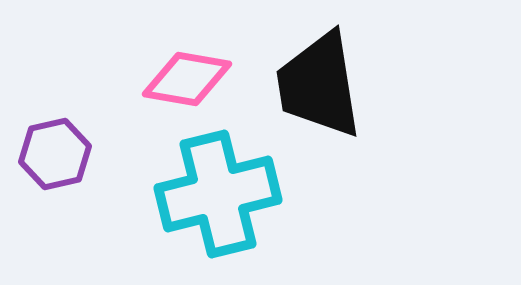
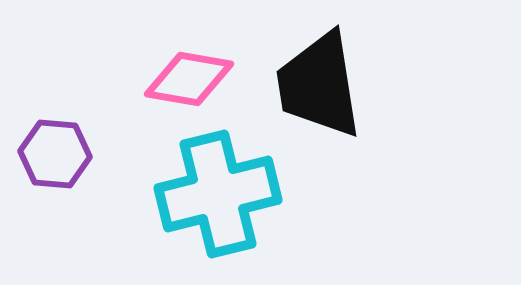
pink diamond: moved 2 px right
purple hexagon: rotated 18 degrees clockwise
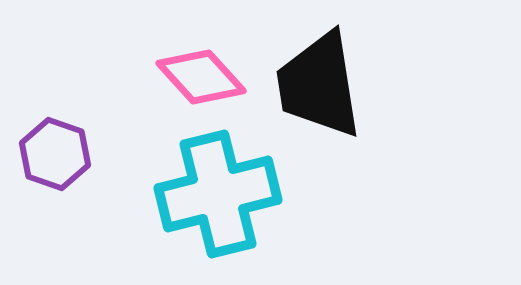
pink diamond: moved 12 px right, 2 px up; rotated 38 degrees clockwise
purple hexagon: rotated 14 degrees clockwise
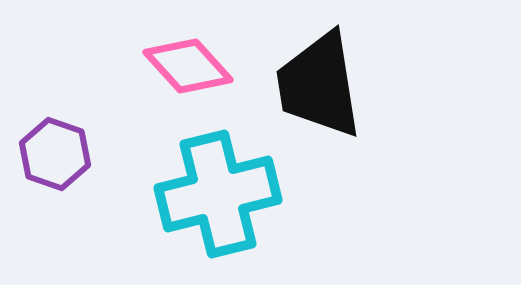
pink diamond: moved 13 px left, 11 px up
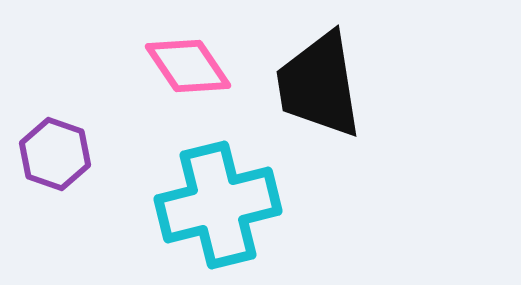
pink diamond: rotated 8 degrees clockwise
cyan cross: moved 11 px down
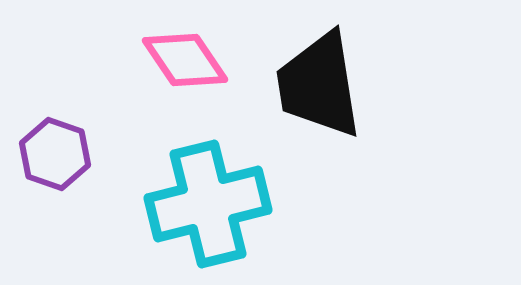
pink diamond: moved 3 px left, 6 px up
cyan cross: moved 10 px left, 1 px up
